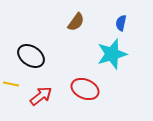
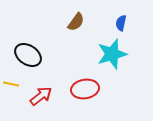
black ellipse: moved 3 px left, 1 px up
red ellipse: rotated 32 degrees counterclockwise
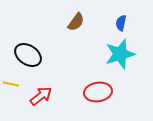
cyan star: moved 8 px right
red ellipse: moved 13 px right, 3 px down
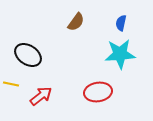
cyan star: rotated 12 degrees clockwise
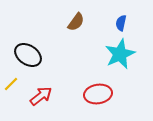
cyan star: rotated 20 degrees counterclockwise
yellow line: rotated 56 degrees counterclockwise
red ellipse: moved 2 px down
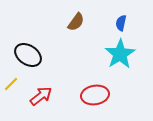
cyan star: rotated 8 degrees counterclockwise
red ellipse: moved 3 px left, 1 px down
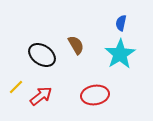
brown semicircle: moved 23 px down; rotated 66 degrees counterclockwise
black ellipse: moved 14 px right
yellow line: moved 5 px right, 3 px down
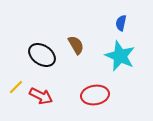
cyan star: moved 2 px down; rotated 16 degrees counterclockwise
red arrow: rotated 65 degrees clockwise
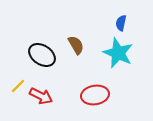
cyan star: moved 2 px left, 3 px up
yellow line: moved 2 px right, 1 px up
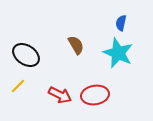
black ellipse: moved 16 px left
red arrow: moved 19 px right, 1 px up
